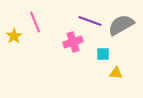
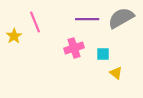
purple line: moved 3 px left, 2 px up; rotated 20 degrees counterclockwise
gray semicircle: moved 7 px up
pink cross: moved 1 px right, 6 px down
yellow triangle: rotated 32 degrees clockwise
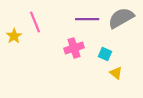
cyan square: moved 2 px right; rotated 24 degrees clockwise
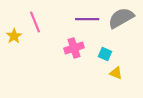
yellow triangle: rotated 16 degrees counterclockwise
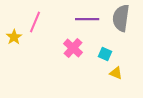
gray semicircle: rotated 52 degrees counterclockwise
pink line: rotated 45 degrees clockwise
yellow star: moved 1 px down
pink cross: moved 1 px left; rotated 30 degrees counterclockwise
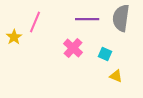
yellow triangle: moved 3 px down
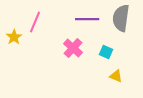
cyan square: moved 1 px right, 2 px up
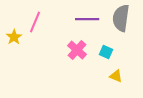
pink cross: moved 4 px right, 2 px down
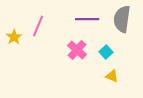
gray semicircle: moved 1 px right, 1 px down
pink line: moved 3 px right, 4 px down
cyan square: rotated 24 degrees clockwise
yellow triangle: moved 4 px left
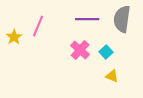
pink cross: moved 3 px right
